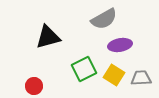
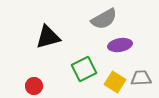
yellow square: moved 1 px right, 7 px down
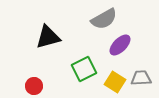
purple ellipse: rotated 35 degrees counterclockwise
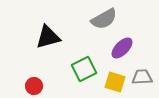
purple ellipse: moved 2 px right, 3 px down
gray trapezoid: moved 1 px right, 1 px up
yellow square: rotated 15 degrees counterclockwise
